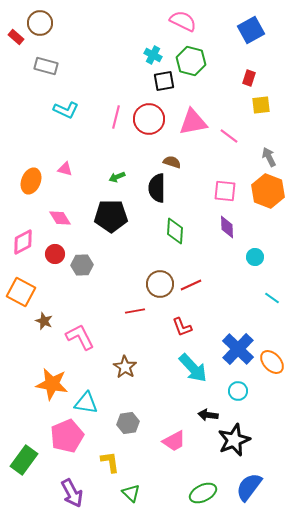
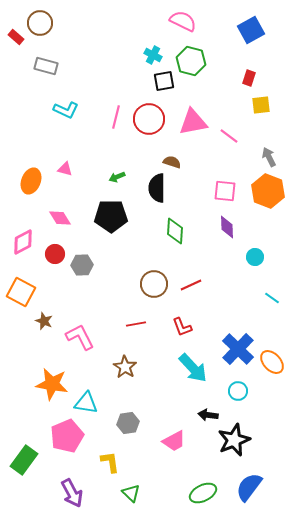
brown circle at (160, 284): moved 6 px left
red line at (135, 311): moved 1 px right, 13 px down
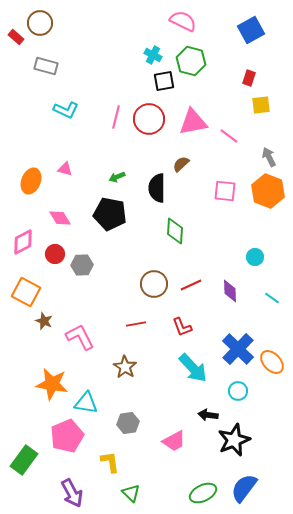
brown semicircle at (172, 162): moved 9 px right, 2 px down; rotated 60 degrees counterclockwise
black pentagon at (111, 216): moved 1 px left, 2 px up; rotated 12 degrees clockwise
purple diamond at (227, 227): moved 3 px right, 64 px down
orange square at (21, 292): moved 5 px right
blue semicircle at (249, 487): moved 5 px left, 1 px down
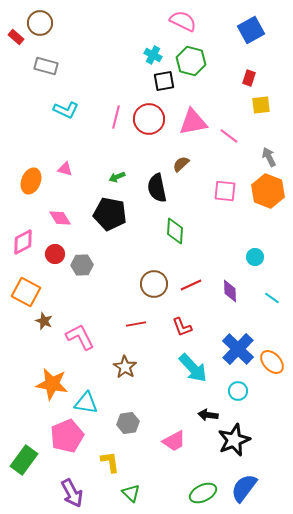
black semicircle at (157, 188): rotated 12 degrees counterclockwise
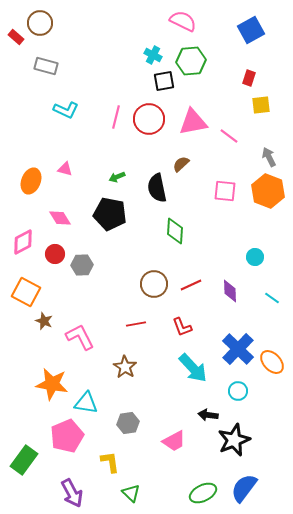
green hexagon at (191, 61): rotated 20 degrees counterclockwise
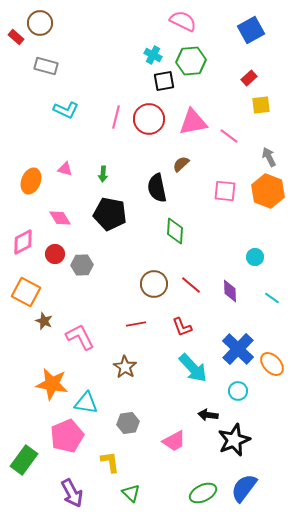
red rectangle at (249, 78): rotated 28 degrees clockwise
green arrow at (117, 177): moved 14 px left, 3 px up; rotated 63 degrees counterclockwise
red line at (191, 285): rotated 65 degrees clockwise
orange ellipse at (272, 362): moved 2 px down
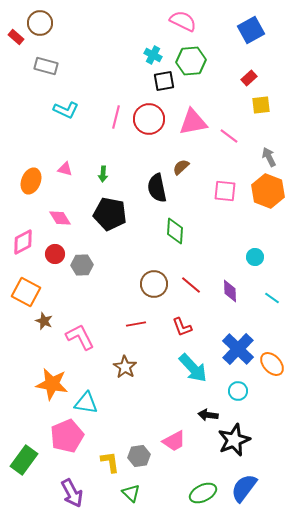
brown semicircle at (181, 164): moved 3 px down
gray hexagon at (128, 423): moved 11 px right, 33 px down
